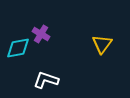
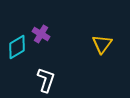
cyan diamond: moved 1 px left, 1 px up; rotated 20 degrees counterclockwise
white L-shape: rotated 90 degrees clockwise
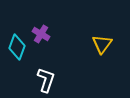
cyan diamond: rotated 40 degrees counterclockwise
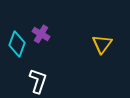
cyan diamond: moved 3 px up
white L-shape: moved 8 px left, 1 px down
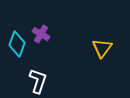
yellow triangle: moved 4 px down
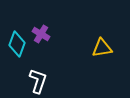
yellow triangle: rotated 45 degrees clockwise
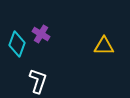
yellow triangle: moved 2 px right, 2 px up; rotated 10 degrees clockwise
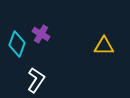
white L-shape: moved 2 px left, 1 px up; rotated 15 degrees clockwise
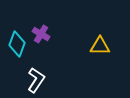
yellow triangle: moved 4 px left
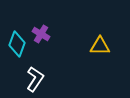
white L-shape: moved 1 px left, 1 px up
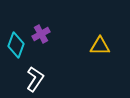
purple cross: rotated 30 degrees clockwise
cyan diamond: moved 1 px left, 1 px down
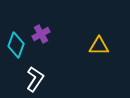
yellow triangle: moved 1 px left
